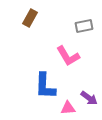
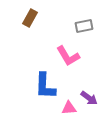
pink triangle: moved 1 px right
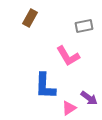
pink triangle: rotated 28 degrees counterclockwise
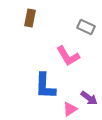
brown rectangle: rotated 18 degrees counterclockwise
gray rectangle: moved 2 px right, 1 px down; rotated 36 degrees clockwise
pink triangle: moved 1 px right, 1 px down
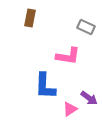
pink L-shape: rotated 50 degrees counterclockwise
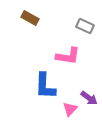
brown rectangle: rotated 72 degrees counterclockwise
gray rectangle: moved 1 px left, 1 px up
pink triangle: rotated 14 degrees counterclockwise
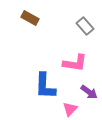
gray rectangle: rotated 24 degrees clockwise
pink L-shape: moved 7 px right, 7 px down
purple arrow: moved 6 px up
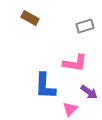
gray rectangle: rotated 66 degrees counterclockwise
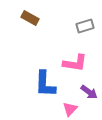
blue L-shape: moved 2 px up
